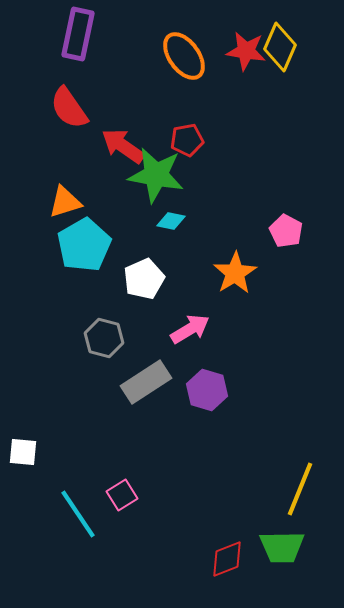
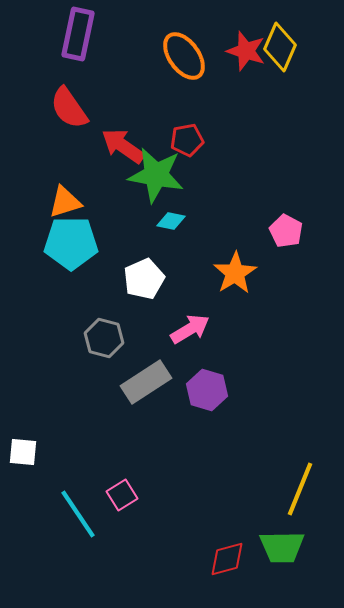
red star: rotated 9 degrees clockwise
cyan pentagon: moved 13 px left, 2 px up; rotated 30 degrees clockwise
red diamond: rotated 6 degrees clockwise
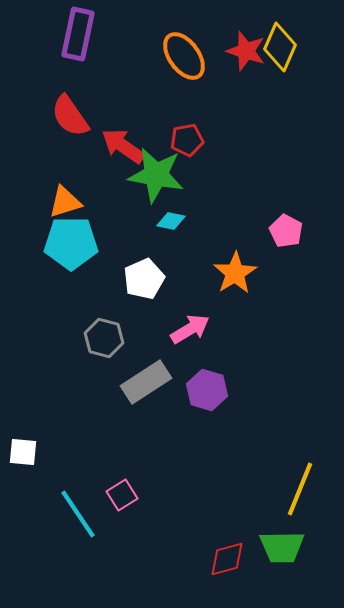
red semicircle: moved 1 px right, 8 px down
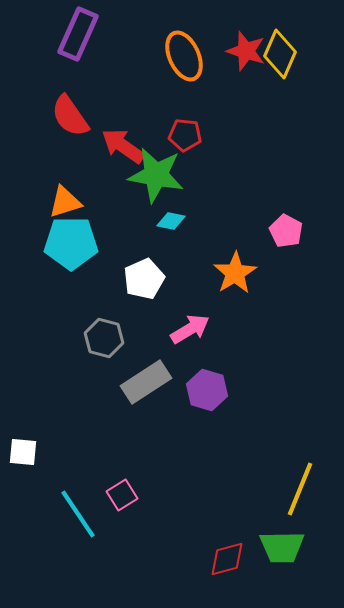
purple rectangle: rotated 12 degrees clockwise
yellow diamond: moved 7 px down
orange ellipse: rotated 12 degrees clockwise
red pentagon: moved 2 px left, 5 px up; rotated 16 degrees clockwise
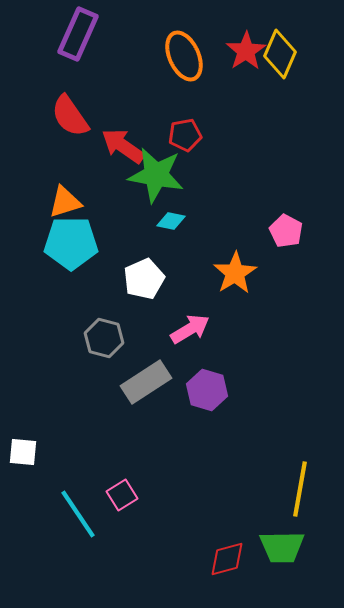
red star: rotated 21 degrees clockwise
red pentagon: rotated 16 degrees counterclockwise
yellow line: rotated 12 degrees counterclockwise
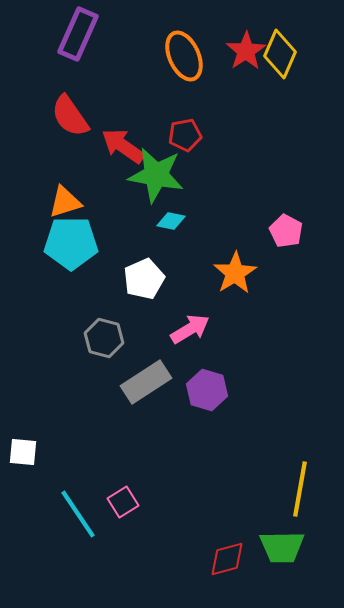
pink square: moved 1 px right, 7 px down
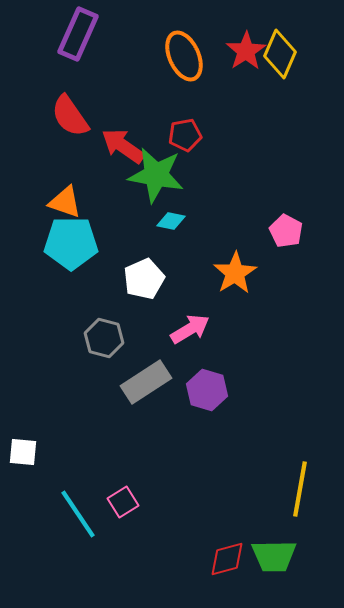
orange triangle: rotated 36 degrees clockwise
green trapezoid: moved 8 px left, 9 px down
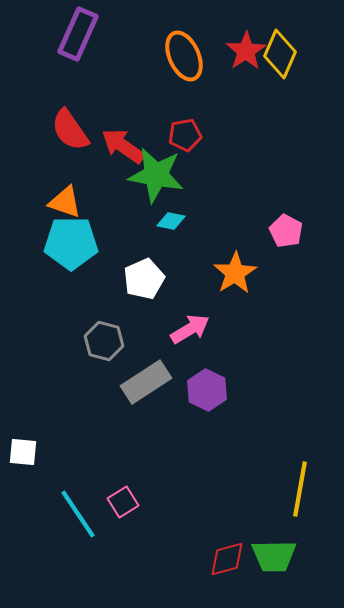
red semicircle: moved 14 px down
gray hexagon: moved 3 px down
purple hexagon: rotated 9 degrees clockwise
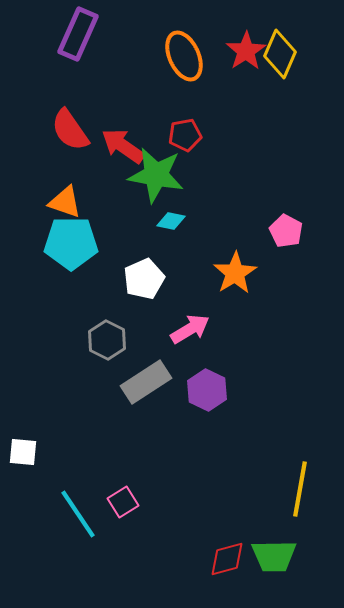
gray hexagon: moved 3 px right, 1 px up; rotated 12 degrees clockwise
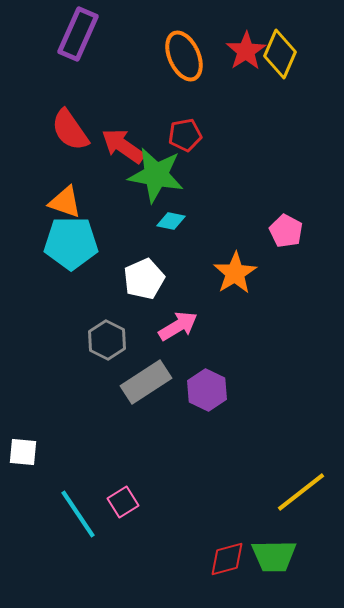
pink arrow: moved 12 px left, 3 px up
yellow line: moved 1 px right, 3 px down; rotated 42 degrees clockwise
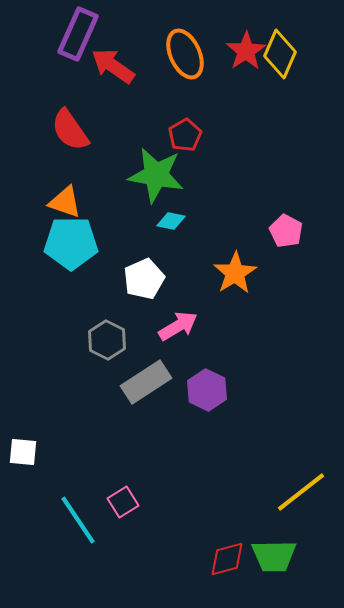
orange ellipse: moved 1 px right, 2 px up
red pentagon: rotated 20 degrees counterclockwise
red arrow: moved 10 px left, 80 px up
cyan line: moved 6 px down
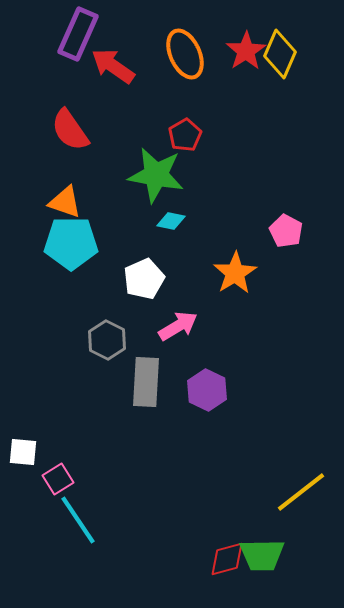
gray rectangle: rotated 54 degrees counterclockwise
pink square: moved 65 px left, 23 px up
green trapezoid: moved 12 px left, 1 px up
